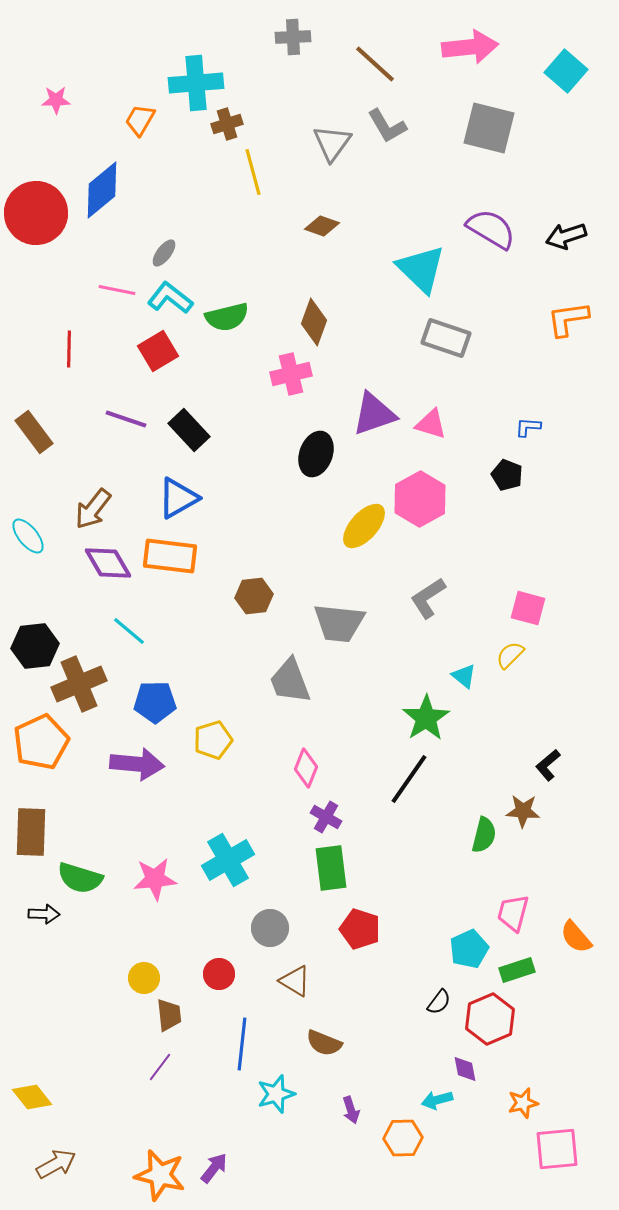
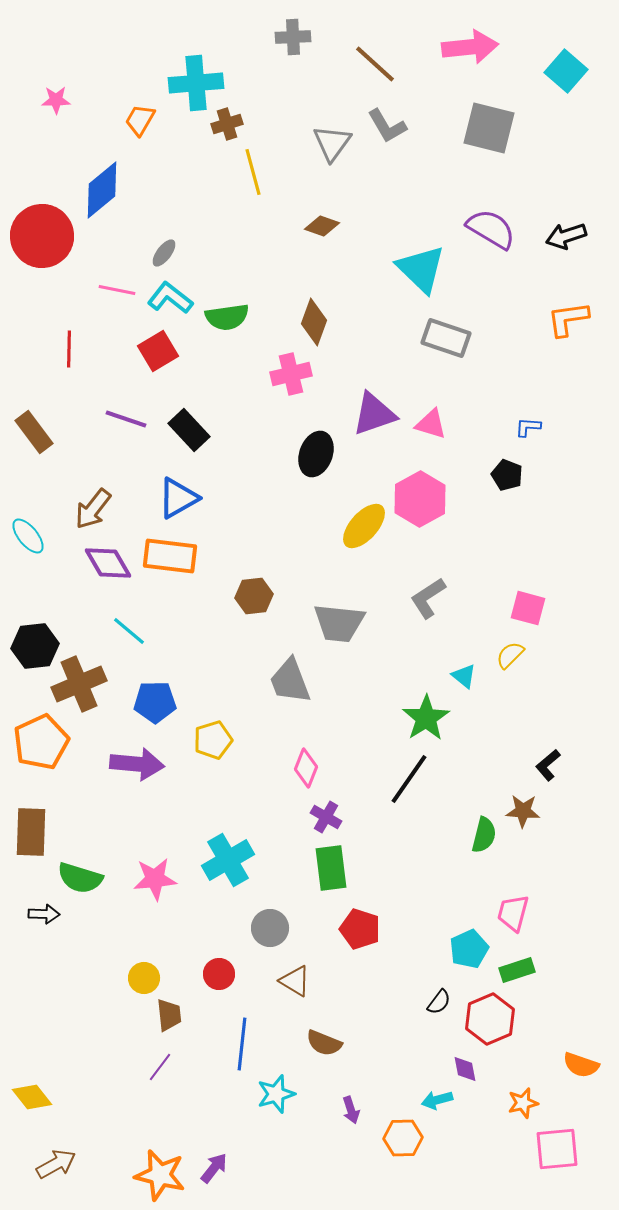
red circle at (36, 213): moved 6 px right, 23 px down
green semicircle at (227, 317): rotated 6 degrees clockwise
orange semicircle at (576, 937): moved 5 px right, 128 px down; rotated 30 degrees counterclockwise
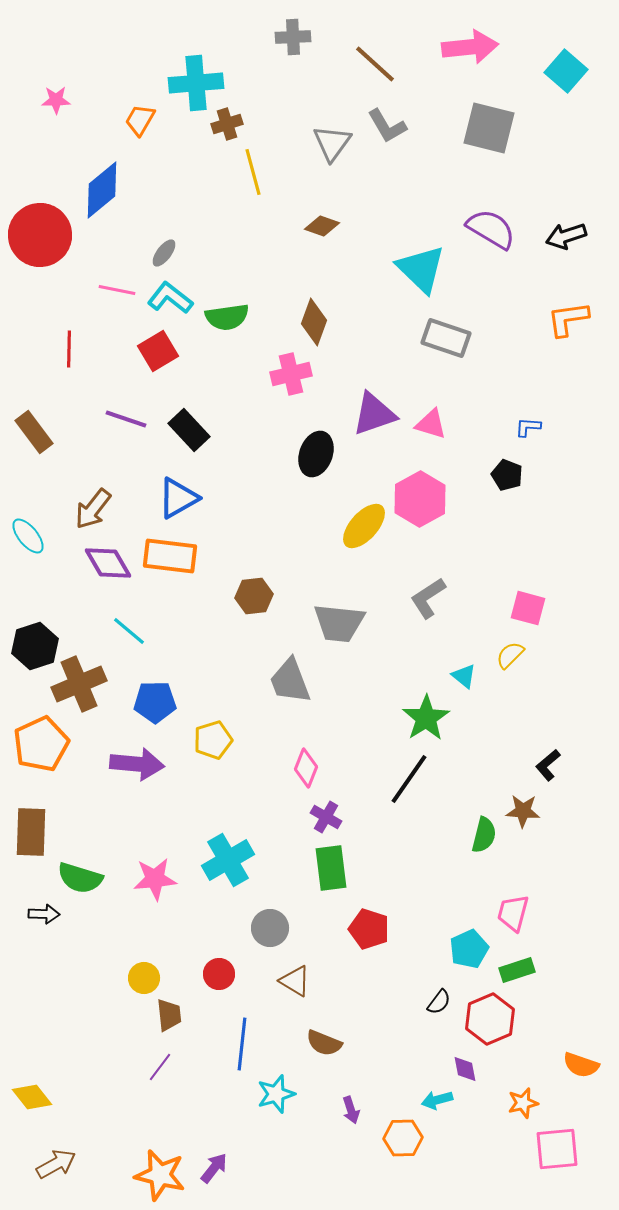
red circle at (42, 236): moved 2 px left, 1 px up
black hexagon at (35, 646): rotated 12 degrees counterclockwise
orange pentagon at (41, 742): moved 2 px down
red pentagon at (360, 929): moved 9 px right
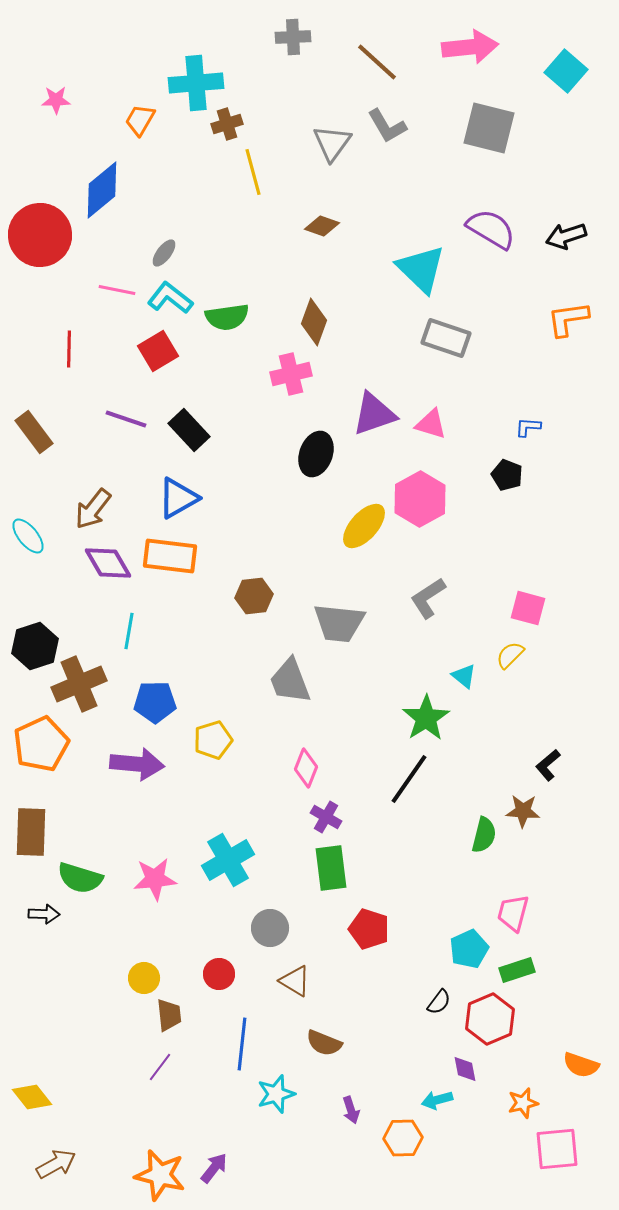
brown line at (375, 64): moved 2 px right, 2 px up
cyan line at (129, 631): rotated 60 degrees clockwise
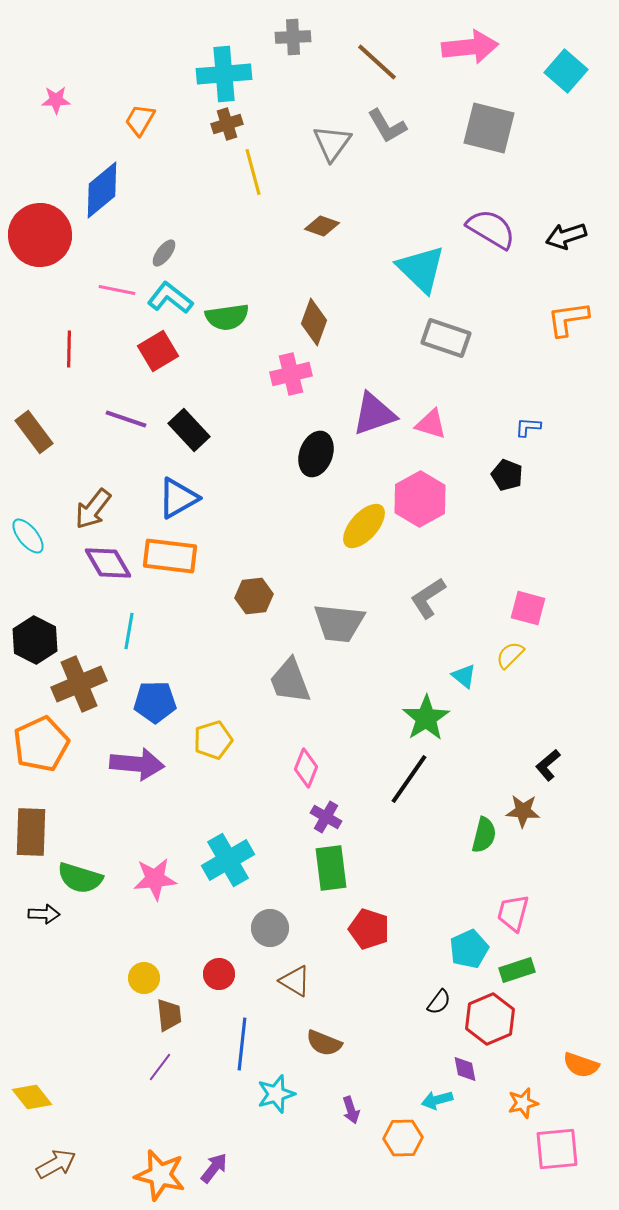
cyan cross at (196, 83): moved 28 px right, 9 px up
black hexagon at (35, 646): moved 6 px up; rotated 15 degrees counterclockwise
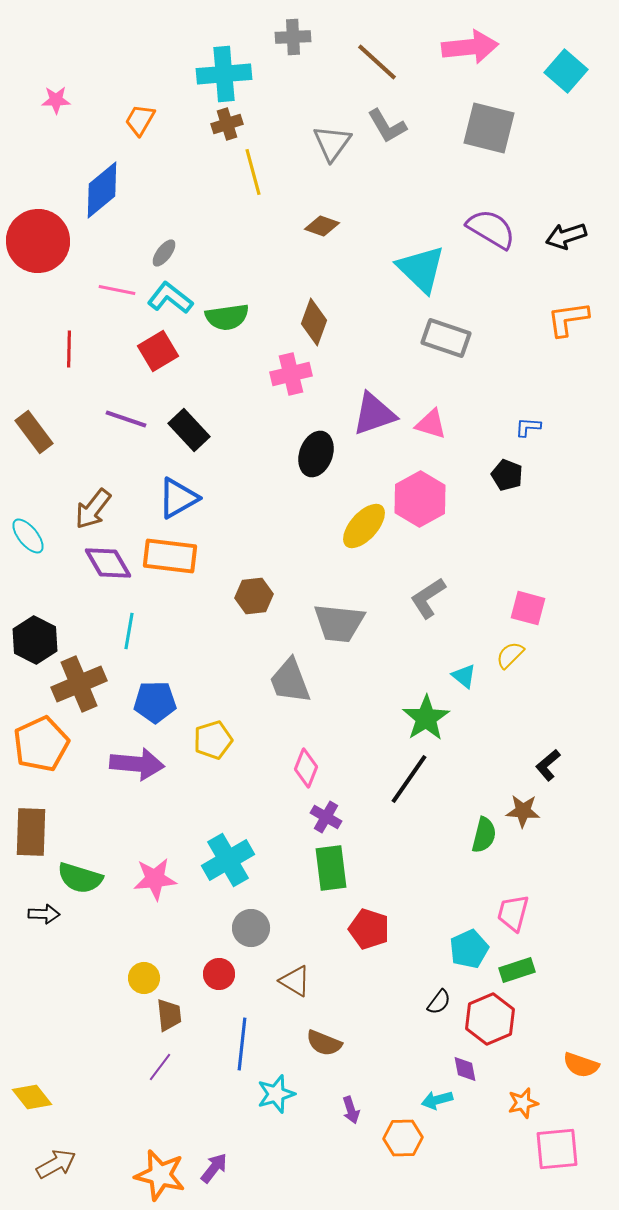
red circle at (40, 235): moved 2 px left, 6 px down
gray circle at (270, 928): moved 19 px left
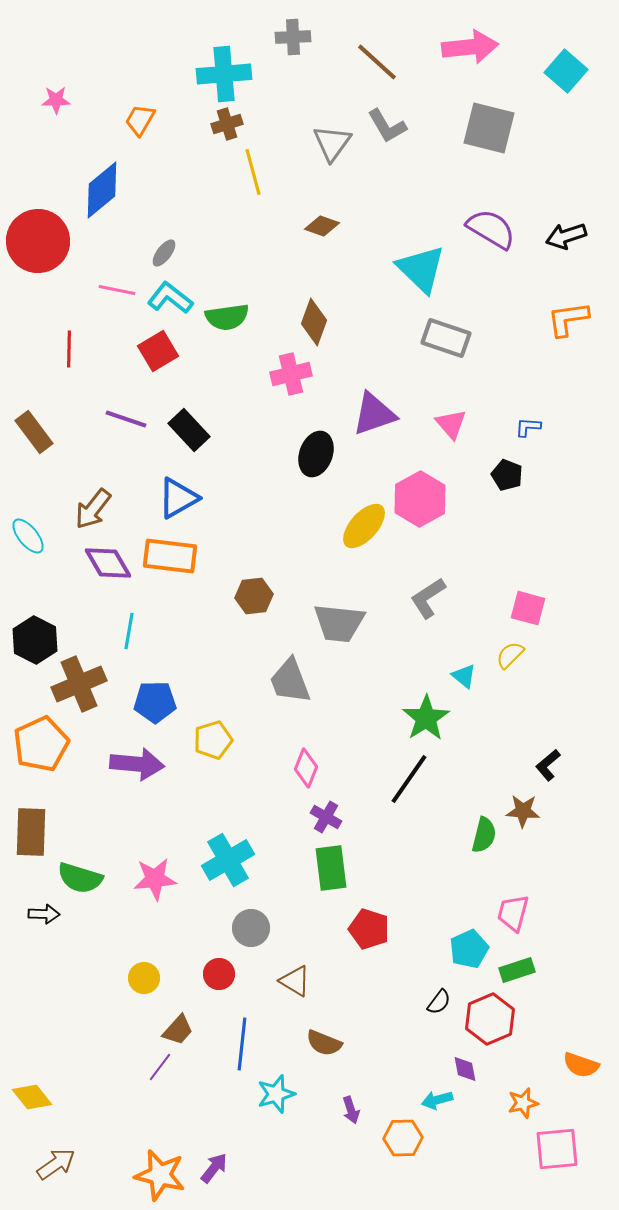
pink triangle at (431, 424): moved 20 px right; rotated 32 degrees clockwise
brown trapezoid at (169, 1015): moved 9 px right, 15 px down; rotated 48 degrees clockwise
brown arrow at (56, 1164): rotated 6 degrees counterclockwise
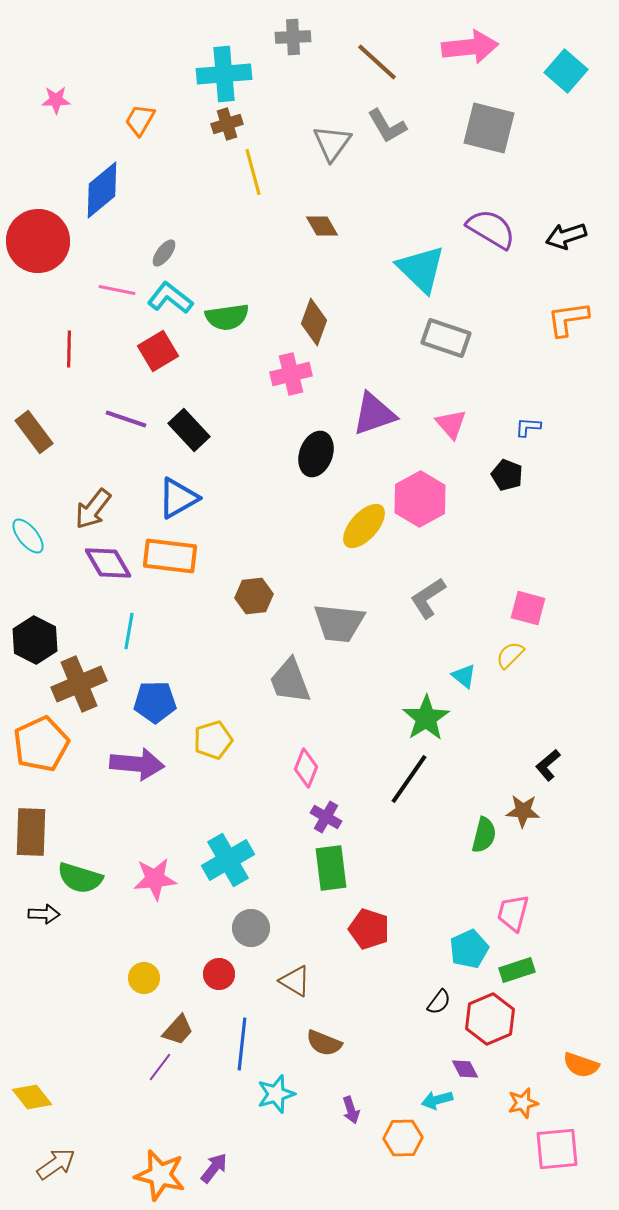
brown diamond at (322, 226): rotated 40 degrees clockwise
purple diamond at (465, 1069): rotated 16 degrees counterclockwise
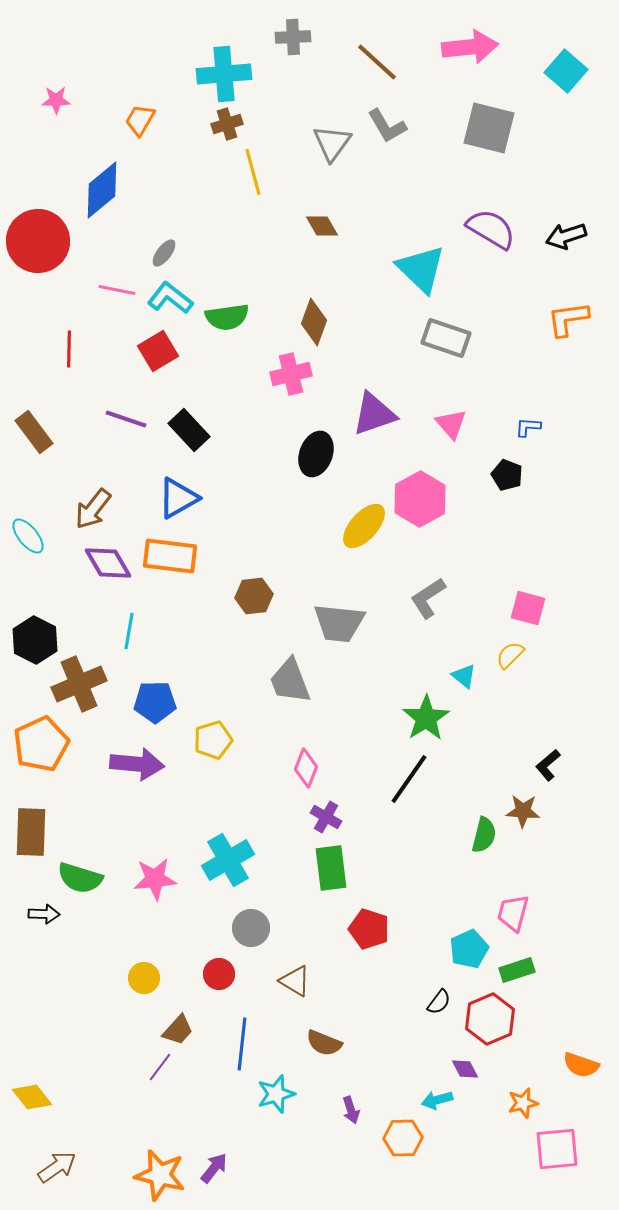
brown arrow at (56, 1164): moved 1 px right, 3 px down
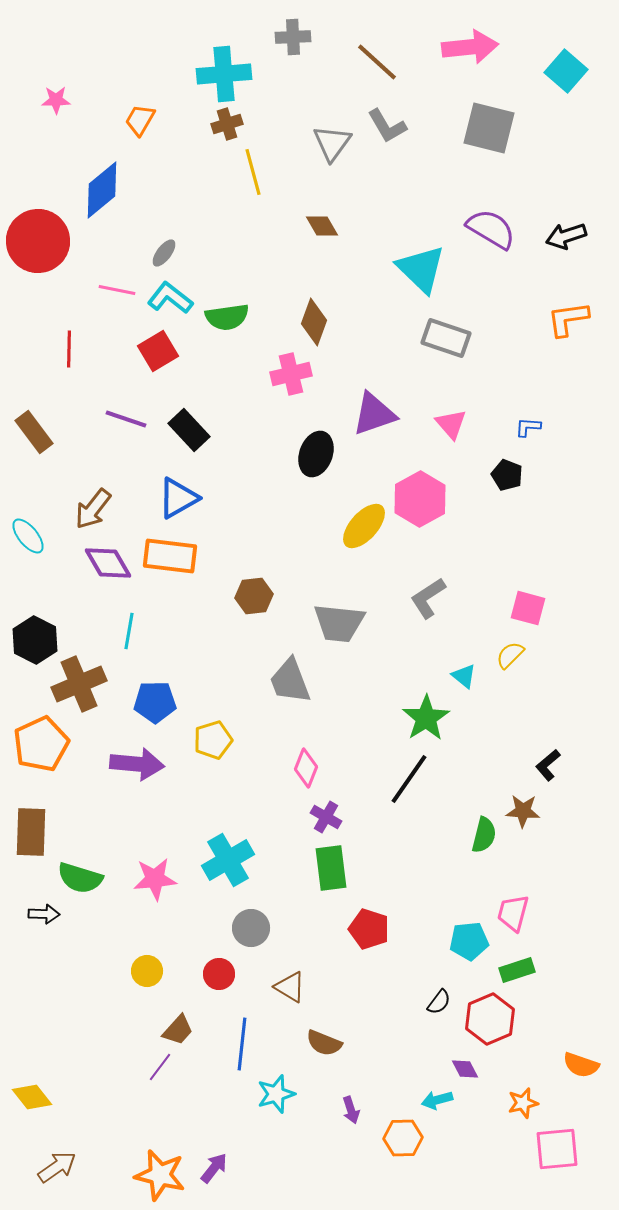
cyan pentagon at (469, 949): moved 8 px up; rotated 18 degrees clockwise
yellow circle at (144, 978): moved 3 px right, 7 px up
brown triangle at (295, 981): moved 5 px left, 6 px down
